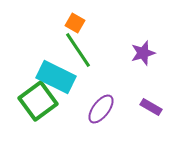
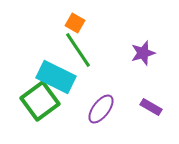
green square: moved 2 px right
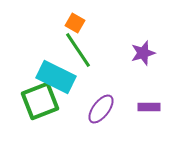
green square: rotated 15 degrees clockwise
purple rectangle: moved 2 px left; rotated 30 degrees counterclockwise
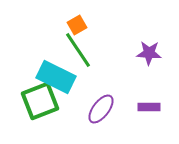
orange square: moved 2 px right, 2 px down; rotated 30 degrees clockwise
purple star: moved 6 px right; rotated 20 degrees clockwise
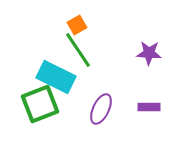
green square: moved 3 px down
purple ellipse: rotated 12 degrees counterclockwise
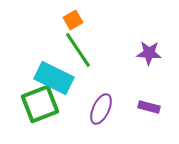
orange square: moved 4 px left, 5 px up
cyan rectangle: moved 2 px left, 1 px down
purple rectangle: rotated 15 degrees clockwise
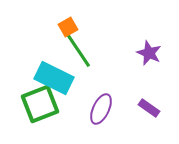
orange square: moved 5 px left, 7 px down
purple star: rotated 20 degrees clockwise
purple rectangle: moved 1 px down; rotated 20 degrees clockwise
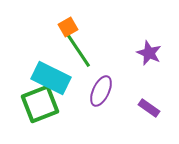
cyan rectangle: moved 3 px left
purple ellipse: moved 18 px up
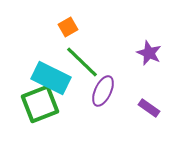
green line: moved 4 px right, 12 px down; rotated 12 degrees counterclockwise
purple ellipse: moved 2 px right
